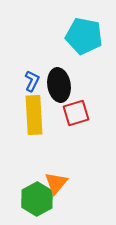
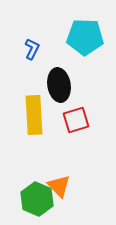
cyan pentagon: moved 1 px right, 1 px down; rotated 9 degrees counterclockwise
blue L-shape: moved 32 px up
red square: moved 7 px down
orange triangle: moved 3 px right, 3 px down; rotated 25 degrees counterclockwise
green hexagon: rotated 8 degrees counterclockwise
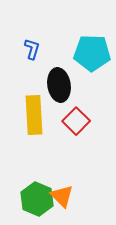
cyan pentagon: moved 7 px right, 16 px down
blue L-shape: rotated 10 degrees counterclockwise
red square: moved 1 px down; rotated 28 degrees counterclockwise
orange triangle: moved 3 px right, 10 px down
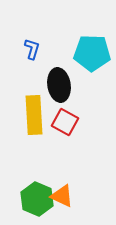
red square: moved 11 px left, 1 px down; rotated 16 degrees counterclockwise
orange triangle: rotated 20 degrees counterclockwise
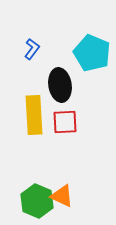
blue L-shape: rotated 20 degrees clockwise
cyan pentagon: rotated 21 degrees clockwise
black ellipse: moved 1 px right
red square: rotated 32 degrees counterclockwise
green hexagon: moved 2 px down
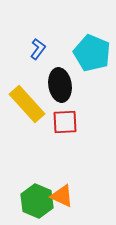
blue L-shape: moved 6 px right
yellow rectangle: moved 7 px left, 11 px up; rotated 39 degrees counterclockwise
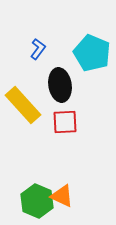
yellow rectangle: moved 4 px left, 1 px down
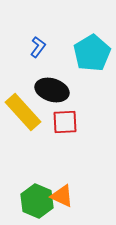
blue L-shape: moved 2 px up
cyan pentagon: rotated 18 degrees clockwise
black ellipse: moved 8 px left, 5 px down; rotated 64 degrees counterclockwise
yellow rectangle: moved 7 px down
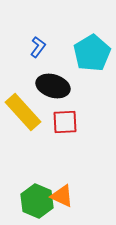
black ellipse: moved 1 px right, 4 px up
